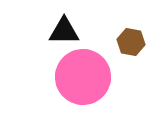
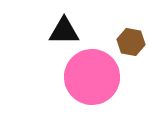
pink circle: moved 9 px right
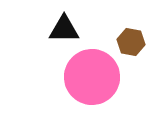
black triangle: moved 2 px up
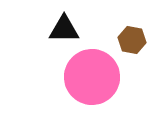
brown hexagon: moved 1 px right, 2 px up
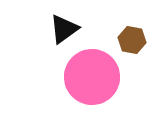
black triangle: rotated 36 degrees counterclockwise
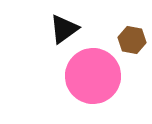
pink circle: moved 1 px right, 1 px up
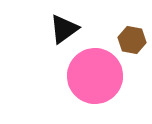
pink circle: moved 2 px right
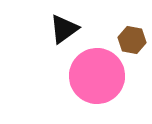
pink circle: moved 2 px right
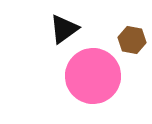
pink circle: moved 4 px left
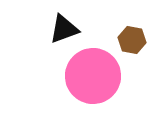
black triangle: rotated 16 degrees clockwise
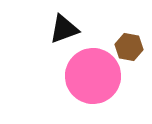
brown hexagon: moved 3 px left, 7 px down
